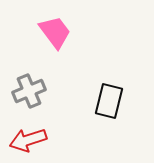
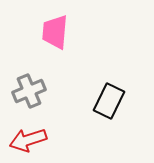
pink trapezoid: rotated 138 degrees counterclockwise
black rectangle: rotated 12 degrees clockwise
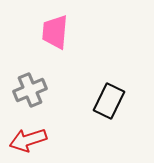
gray cross: moved 1 px right, 1 px up
